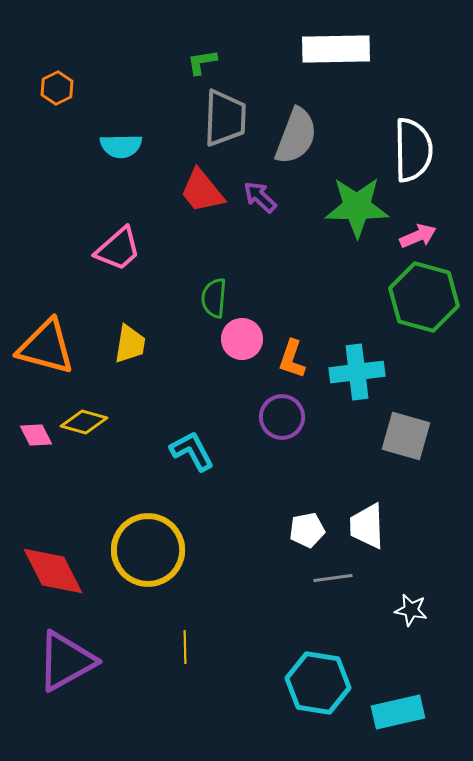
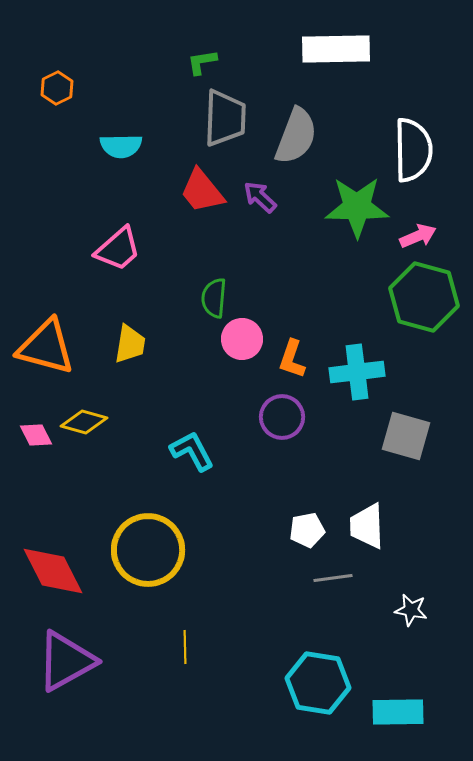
cyan rectangle: rotated 12 degrees clockwise
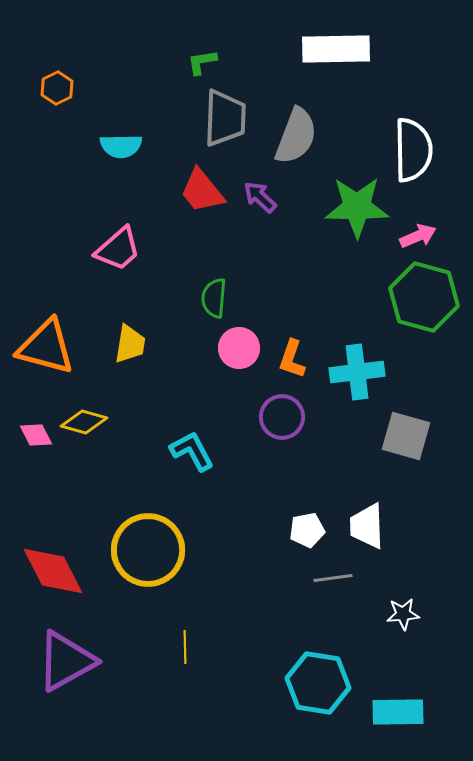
pink circle: moved 3 px left, 9 px down
white star: moved 8 px left, 4 px down; rotated 16 degrees counterclockwise
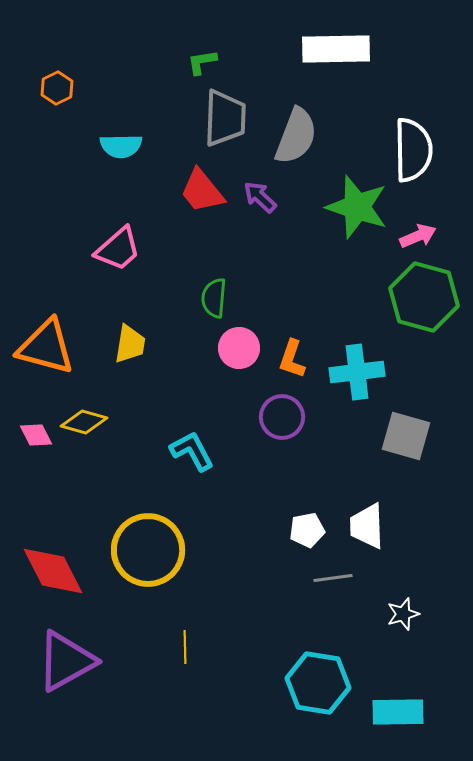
green star: rotated 18 degrees clockwise
white star: rotated 12 degrees counterclockwise
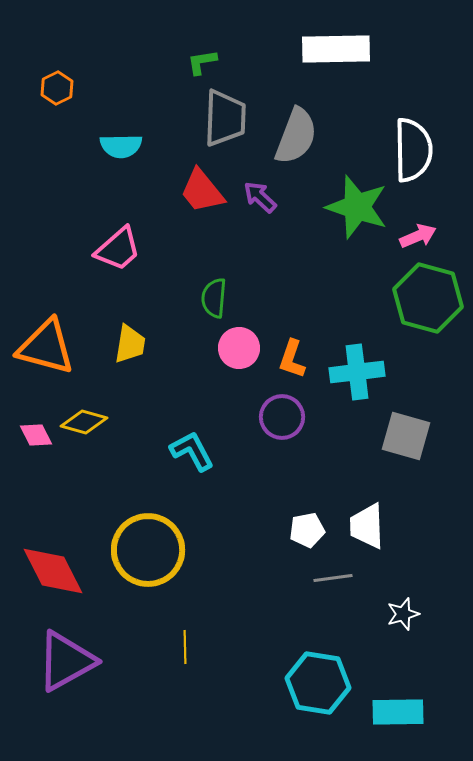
green hexagon: moved 4 px right, 1 px down
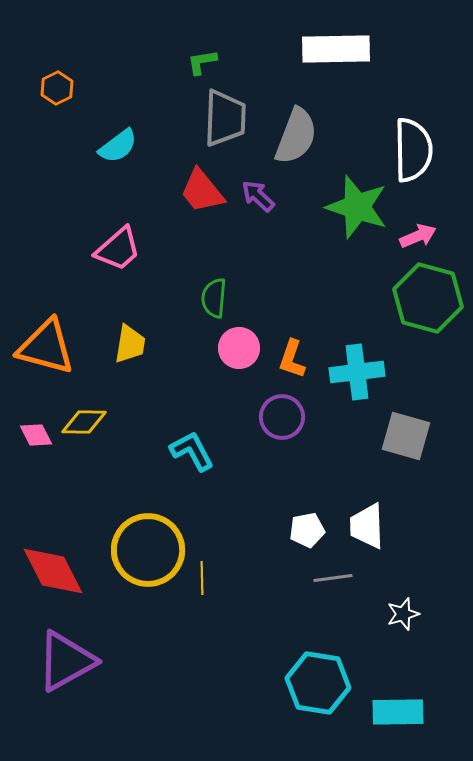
cyan semicircle: moved 3 px left; rotated 36 degrees counterclockwise
purple arrow: moved 2 px left, 1 px up
yellow diamond: rotated 15 degrees counterclockwise
yellow line: moved 17 px right, 69 px up
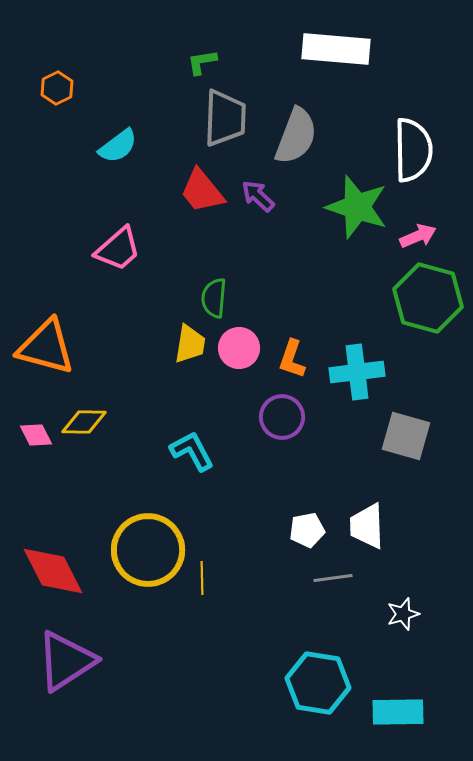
white rectangle: rotated 6 degrees clockwise
yellow trapezoid: moved 60 px right
purple triangle: rotated 4 degrees counterclockwise
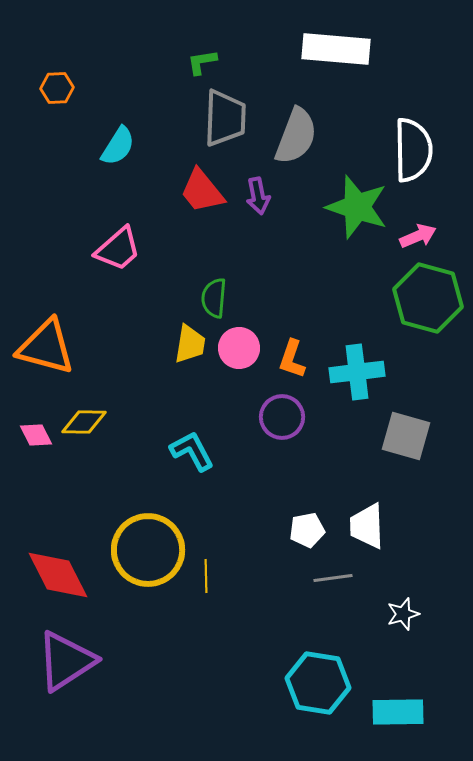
orange hexagon: rotated 24 degrees clockwise
cyan semicircle: rotated 21 degrees counterclockwise
purple arrow: rotated 144 degrees counterclockwise
red diamond: moved 5 px right, 4 px down
yellow line: moved 4 px right, 2 px up
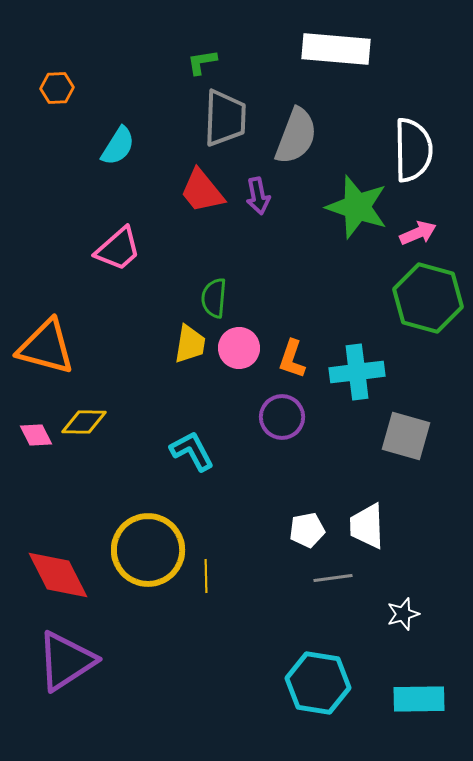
pink arrow: moved 3 px up
cyan rectangle: moved 21 px right, 13 px up
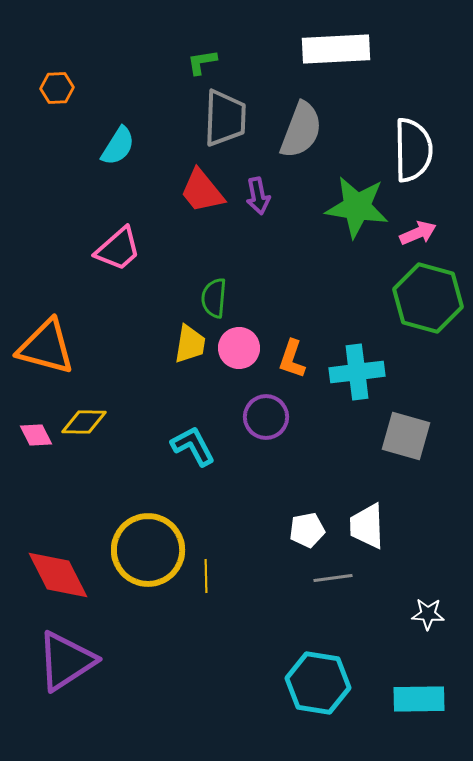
white rectangle: rotated 8 degrees counterclockwise
gray semicircle: moved 5 px right, 6 px up
green star: rotated 10 degrees counterclockwise
purple circle: moved 16 px left
cyan L-shape: moved 1 px right, 5 px up
white star: moved 25 px right; rotated 20 degrees clockwise
